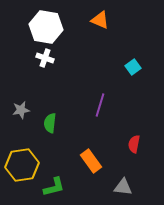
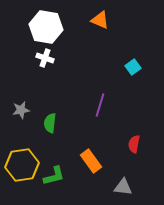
green L-shape: moved 11 px up
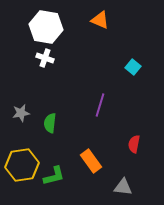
cyan square: rotated 14 degrees counterclockwise
gray star: moved 3 px down
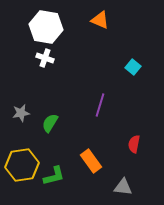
green semicircle: rotated 24 degrees clockwise
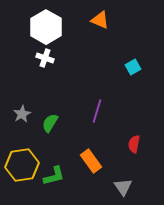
white hexagon: rotated 20 degrees clockwise
cyan square: rotated 21 degrees clockwise
purple line: moved 3 px left, 6 px down
gray star: moved 1 px right, 1 px down; rotated 18 degrees counterclockwise
gray triangle: rotated 48 degrees clockwise
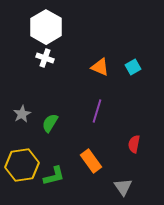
orange triangle: moved 47 px down
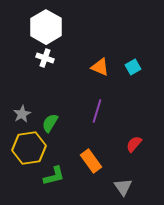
red semicircle: rotated 30 degrees clockwise
yellow hexagon: moved 7 px right, 17 px up
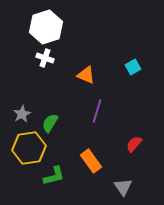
white hexagon: rotated 12 degrees clockwise
orange triangle: moved 14 px left, 8 px down
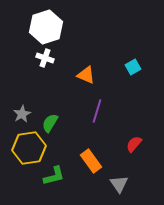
gray triangle: moved 4 px left, 3 px up
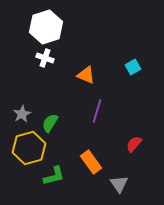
yellow hexagon: rotated 8 degrees counterclockwise
orange rectangle: moved 1 px down
